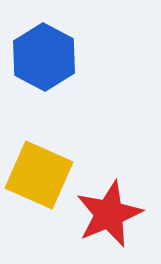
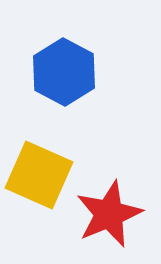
blue hexagon: moved 20 px right, 15 px down
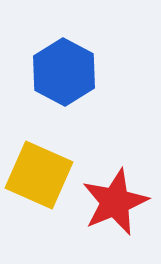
red star: moved 6 px right, 12 px up
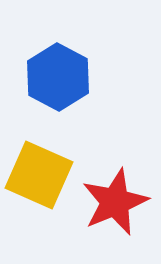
blue hexagon: moved 6 px left, 5 px down
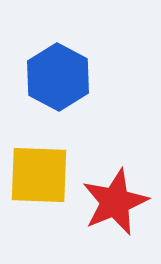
yellow square: rotated 22 degrees counterclockwise
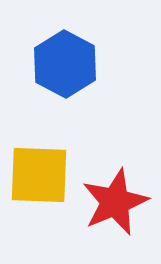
blue hexagon: moved 7 px right, 13 px up
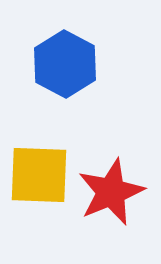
red star: moved 4 px left, 10 px up
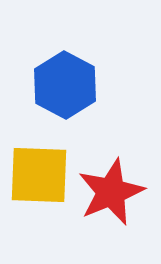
blue hexagon: moved 21 px down
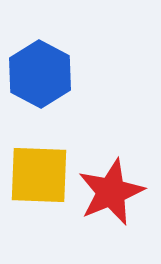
blue hexagon: moved 25 px left, 11 px up
